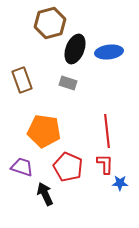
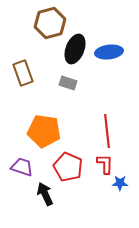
brown rectangle: moved 1 px right, 7 px up
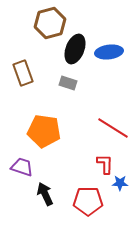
red line: moved 6 px right, 3 px up; rotated 52 degrees counterclockwise
red pentagon: moved 20 px right, 34 px down; rotated 24 degrees counterclockwise
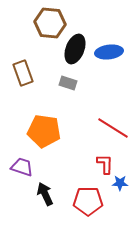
brown hexagon: rotated 20 degrees clockwise
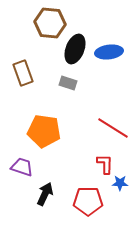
black arrow: rotated 50 degrees clockwise
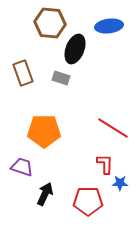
blue ellipse: moved 26 px up
gray rectangle: moved 7 px left, 5 px up
orange pentagon: rotated 8 degrees counterclockwise
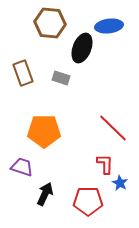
black ellipse: moved 7 px right, 1 px up
red line: rotated 12 degrees clockwise
blue star: rotated 28 degrees clockwise
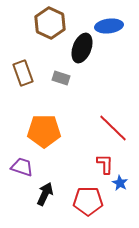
brown hexagon: rotated 20 degrees clockwise
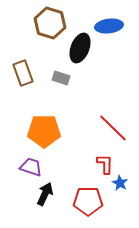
brown hexagon: rotated 8 degrees counterclockwise
black ellipse: moved 2 px left
purple trapezoid: moved 9 px right
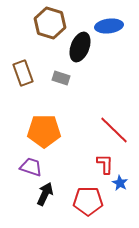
black ellipse: moved 1 px up
red line: moved 1 px right, 2 px down
